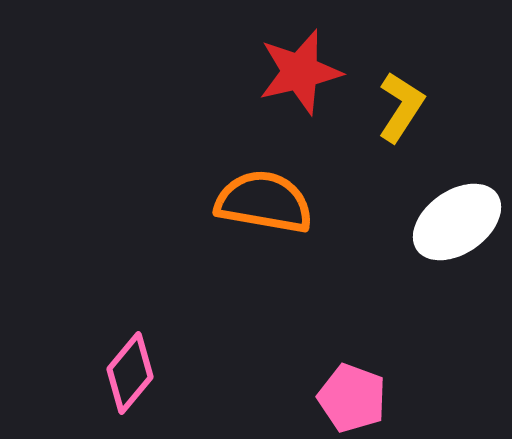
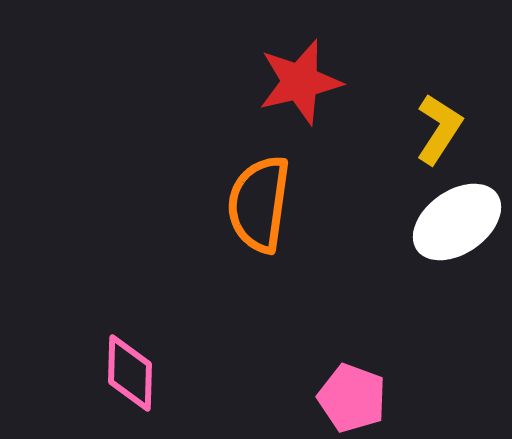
red star: moved 10 px down
yellow L-shape: moved 38 px right, 22 px down
orange semicircle: moved 5 px left, 2 px down; rotated 92 degrees counterclockwise
pink diamond: rotated 38 degrees counterclockwise
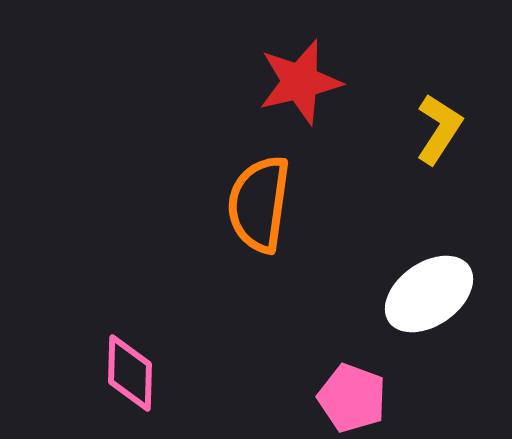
white ellipse: moved 28 px left, 72 px down
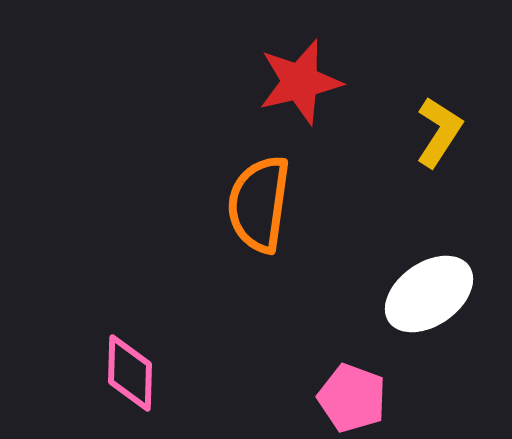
yellow L-shape: moved 3 px down
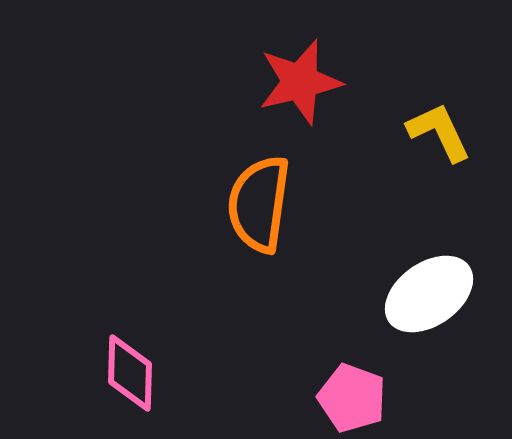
yellow L-shape: rotated 58 degrees counterclockwise
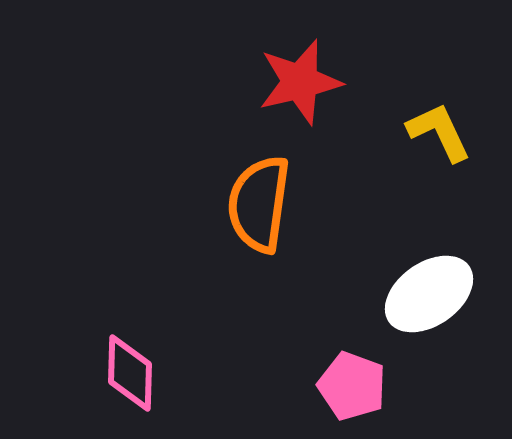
pink pentagon: moved 12 px up
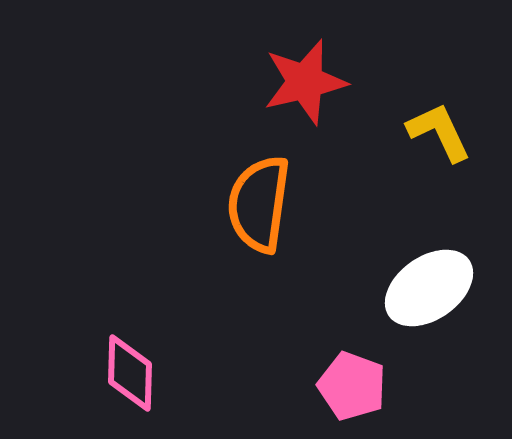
red star: moved 5 px right
white ellipse: moved 6 px up
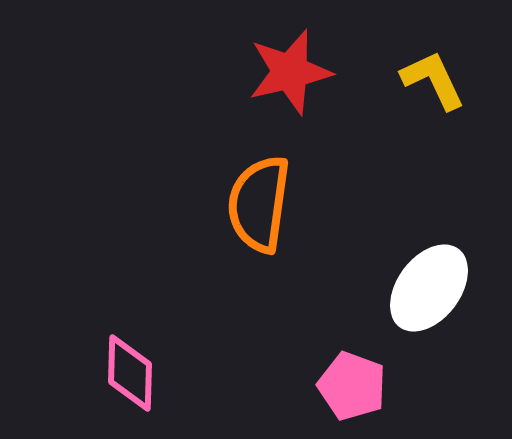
red star: moved 15 px left, 10 px up
yellow L-shape: moved 6 px left, 52 px up
white ellipse: rotated 18 degrees counterclockwise
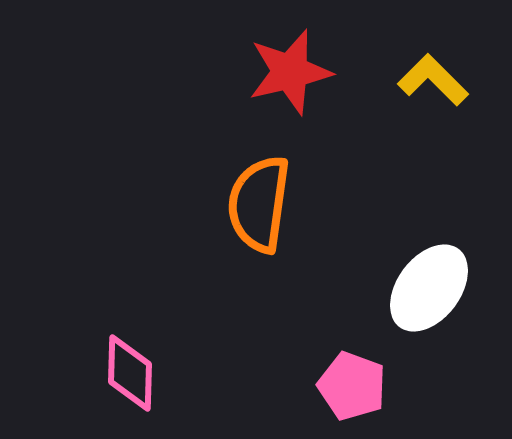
yellow L-shape: rotated 20 degrees counterclockwise
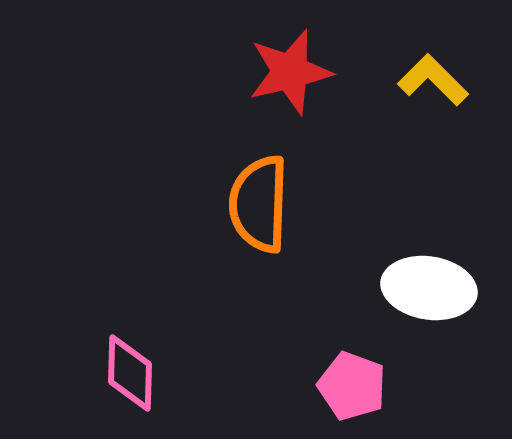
orange semicircle: rotated 6 degrees counterclockwise
white ellipse: rotated 62 degrees clockwise
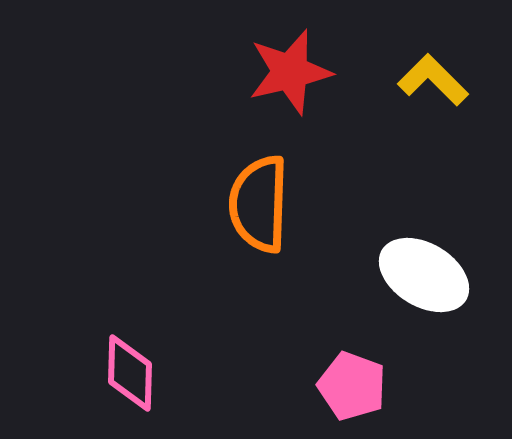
white ellipse: moved 5 px left, 13 px up; rotated 22 degrees clockwise
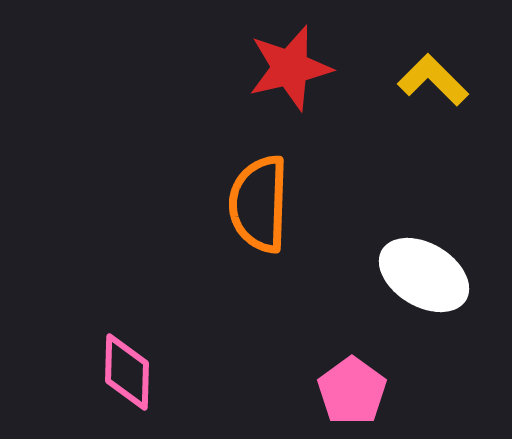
red star: moved 4 px up
pink diamond: moved 3 px left, 1 px up
pink pentagon: moved 5 px down; rotated 16 degrees clockwise
